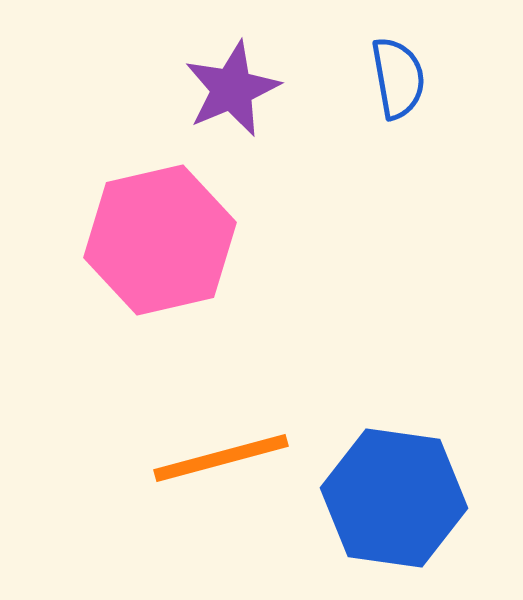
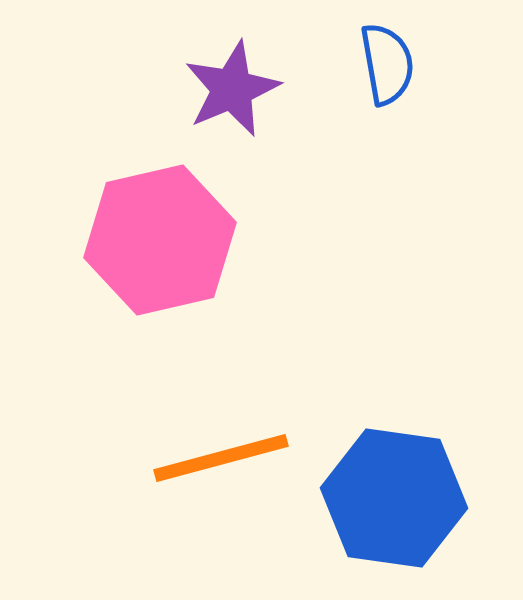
blue semicircle: moved 11 px left, 14 px up
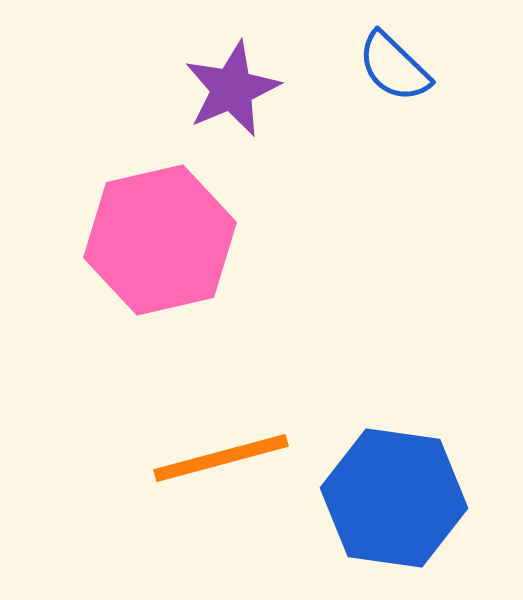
blue semicircle: moved 7 px right, 3 px down; rotated 144 degrees clockwise
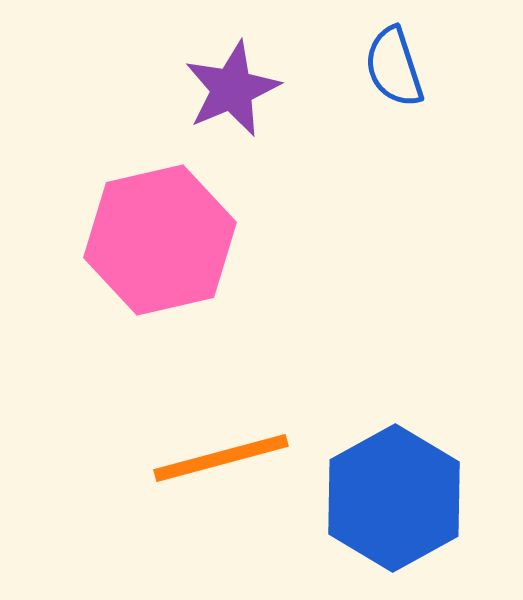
blue semicircle: rotated 28 degrees clockwise
blue hexagon: rotated 23 degrees clockwise
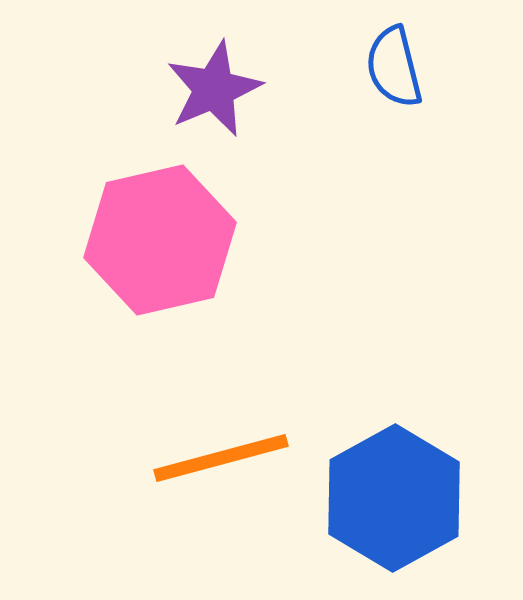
blue semicircle: rotated 4 degrees clockwise
purple star: moved 18 px left
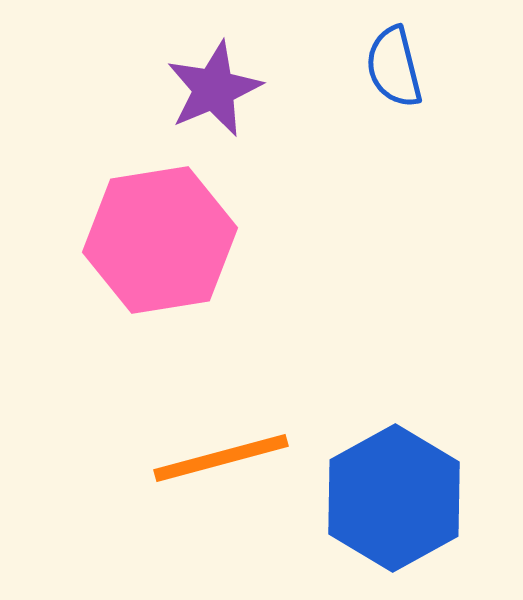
pink hexagon: rotated 4 degrees clockwise
